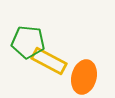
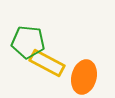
yellow rectangle: moved 2 px left, 2 px down
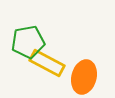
green pentagon: rotated 16 degrees counterclockwise
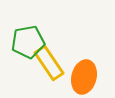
yellow rectangle: moved 2 px right; rotated 28 degrees clockwise
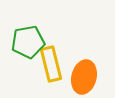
yellow rectangle: moved 2 px right, 1 px down; rotated 20 degrees clockwise
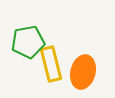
orange ellipse: moved 1 px left, 5 px up
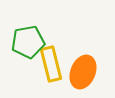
orange ellipse: rotated 8 degrees clockwise
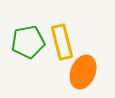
yellow rectangle: moved 11 px right, 22 px up
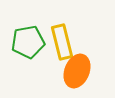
orange ellipse: moved 6 px left, 1 px up
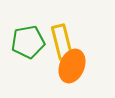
orange ellipse: moved 5 px left, 5 px up
